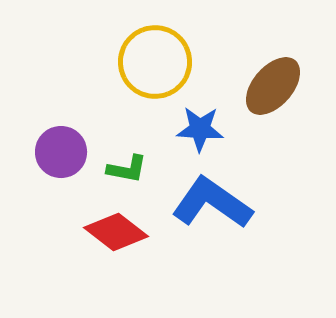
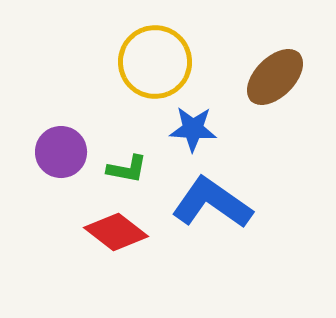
brown ellipse: moved 2 px right, 9 px up; rotated 4 degrees clockwise
blue star: moved 7 px left
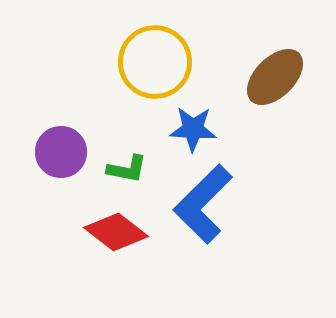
blue L-shape: moved 9 px left, 1 px down; rotated 80 degrees counterclockwise
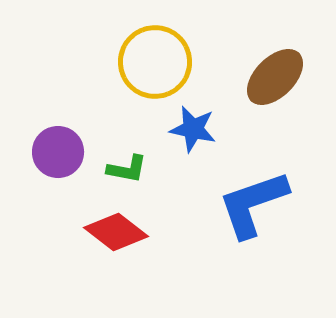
blue star: rotated 9 degrees clockwise
purple circle: moved 3 px left
blue L-shape: moved 50 px right; rotated 26 degrees clockwise
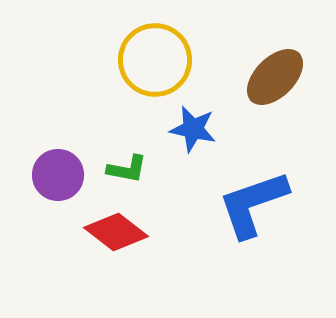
yellow circle: moved 2 px up
purple circle: moved 23 px down
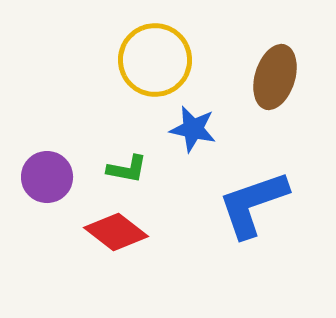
brown ellipse: rotated 28 degrees counterclockwise
purple circle: moved 11 px left, 2 px down
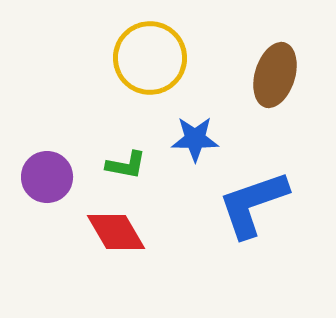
yellow circle: moved 5 px left, 2 px up
brown ellipse: moved 2 px up
blue star: moved 2 px right, 10 px down; rotated 12 degrees counterclockwise
green L-shape: moved 1 px left, 4 px up
red diamond: rotated 22 degrees clockwise
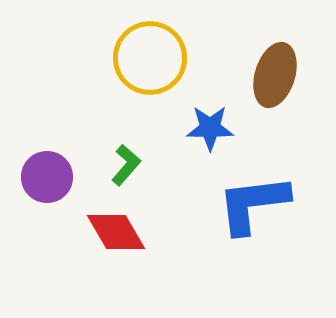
blue star: moved 15 px right, 11 px up
green L-shape: rotated 60 degrees counterclockwise
blue L-shape: rotated 12 degrees clockwise
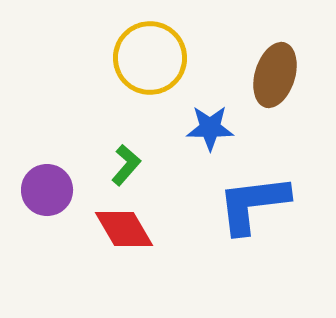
purple circle: moved 13 px down
red diamond: moved 8 px right, 3 px up
